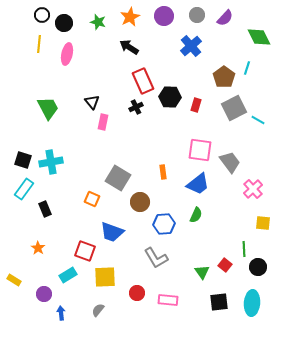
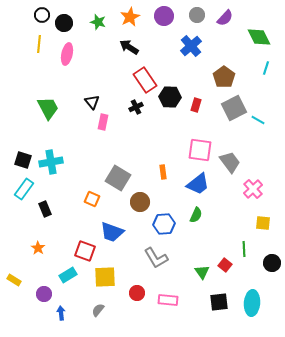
cyan line at (247, 68): moved 19 px right
red rectangle at (143, 81): moved 2 px right, 1 px up; rotated 10 degrees counterclockwise
black circle at (258, 267): moved 14 px right, 4 px up
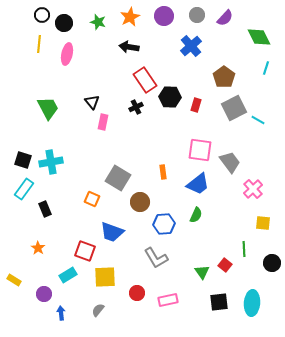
black arrow at (129, 47): rotated 24 degrees counterclockwise
pink rectangle at (168, 300): rotated 18 degrees counterclockwise
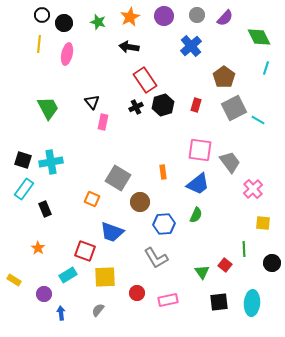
black hexagon at (170, 97): moved 7 px left, 8 px down; rotated 20 degrees counterclockwise
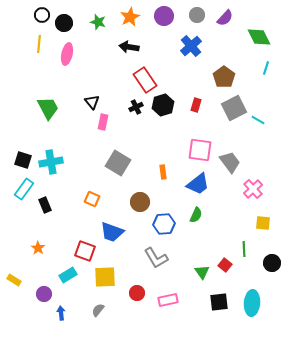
gray square at (118, 178): moved 15 px up
black rectangle at (45, 209): moved 4 px up
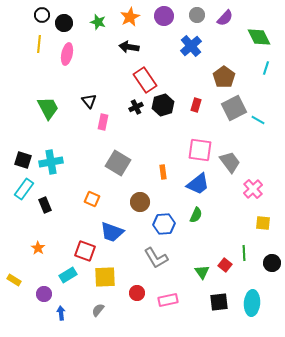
black triangle at (92, 102): moved 3 px left, 1 px up
green line at (244, 249): moved 4 px down
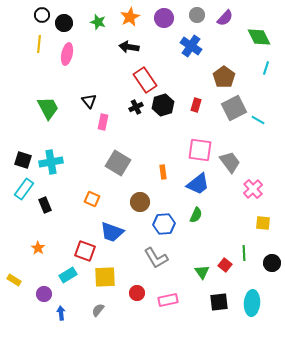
purple circle at (164, 16): moved 2 px down
blue cross at (191, 46): rotated 15 degrees counterclockwise
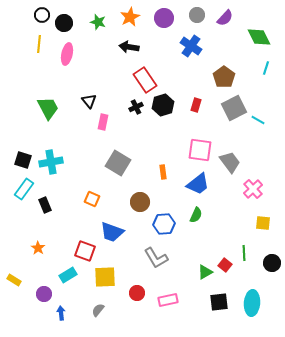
green triangle at (202, 272): moved 3 px right; rotated 35 degrees clockwise
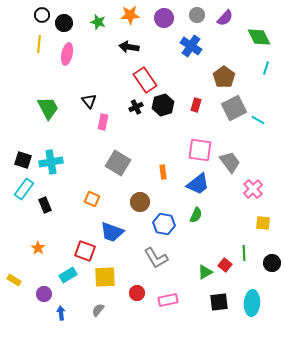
orange star at (130, 17): moved 2 px up; rotated 24 degrees clockwise
blue hexagon at (164, 224): rotated 15 degrees clockwise
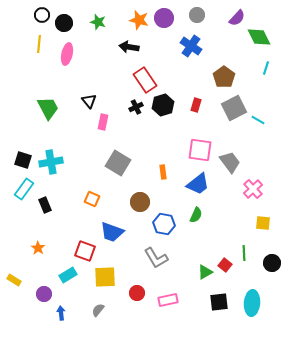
orange star at (130, 15): moved 9 px right, 5 px down; rotated 18 degrees clockwise
purple semicircle at (225, 18): moved 12 px right
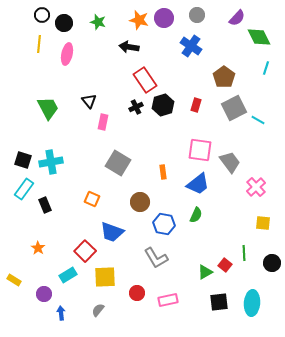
pink cross at (253, 189): moved 3 px right, 2 px up
red square at (85, 251): rotated 25 degrees clockwise
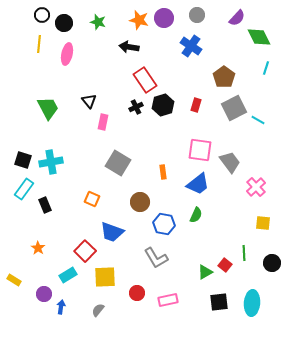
blue arrow at (61, 313): moved 6 px up; rotated 16 degrees clockwise
